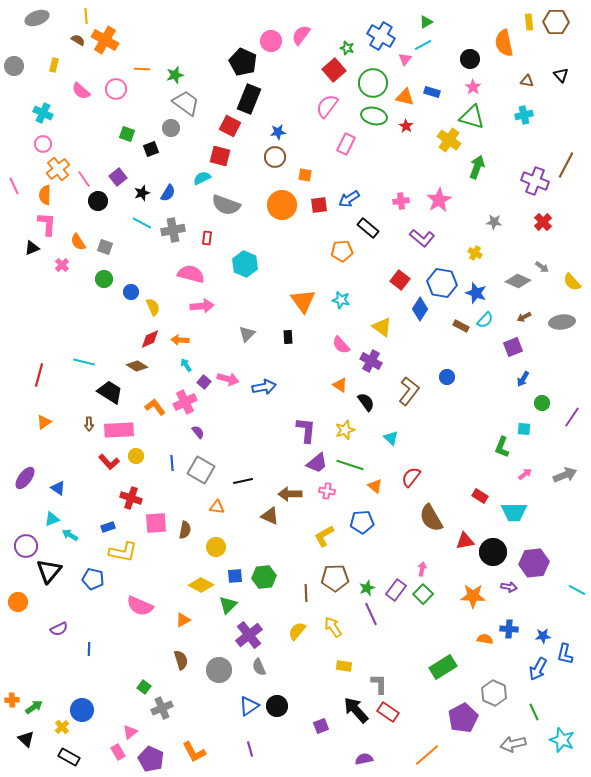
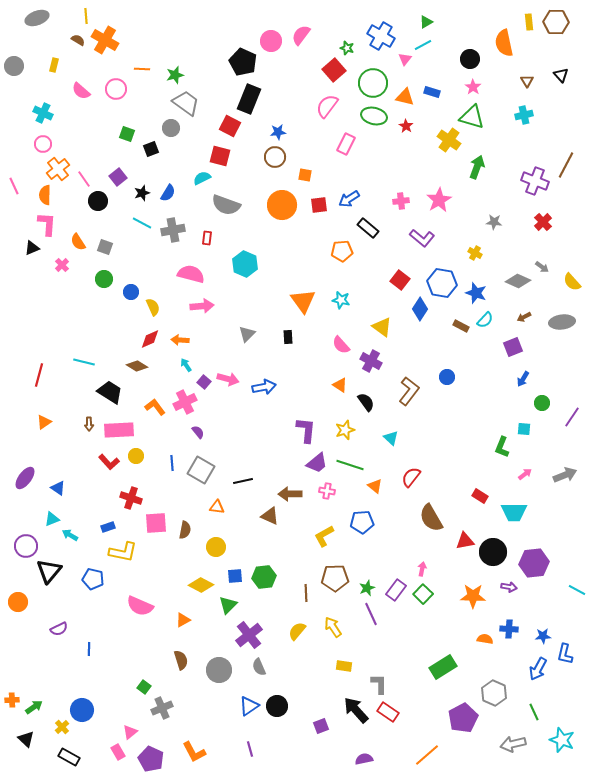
brown triangle at (527, 81): rotated 48 degrees clockwise
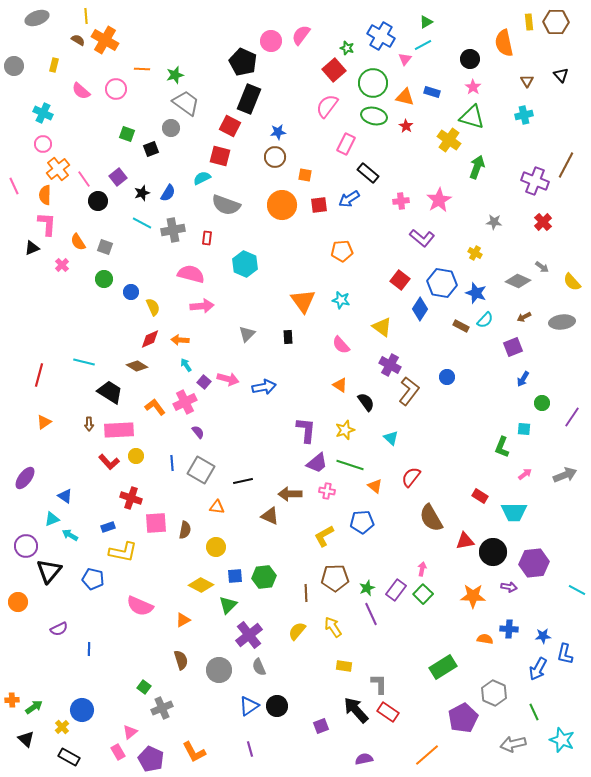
black rectangle at (368, 228): moved 55 px up
purple cross at (371, 361): moved 19 px right, 4 px down
blue triangle at (58, 488): moved 7 px right, 8 px down
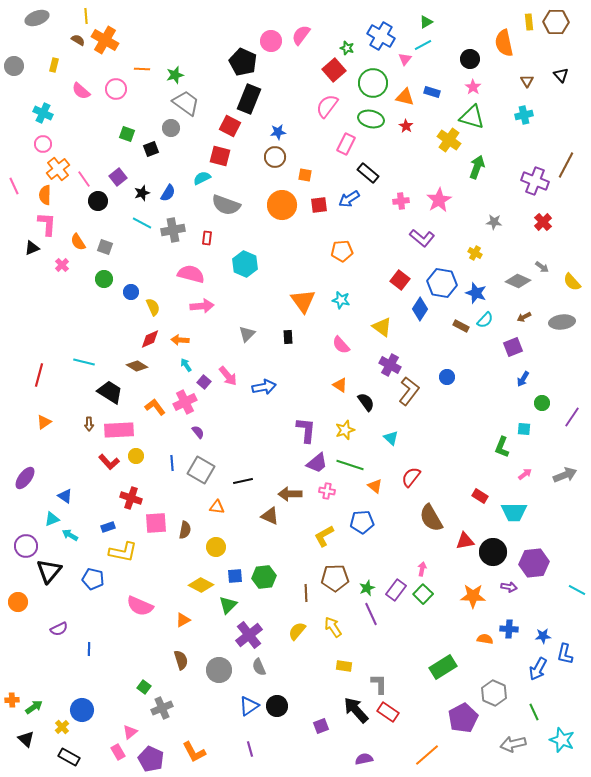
green ellipse at (374, 116): moved 3 px left, 3 px down
pink arrow at (228, 379): moved 3 px up; rotated 35 degrees clockwise
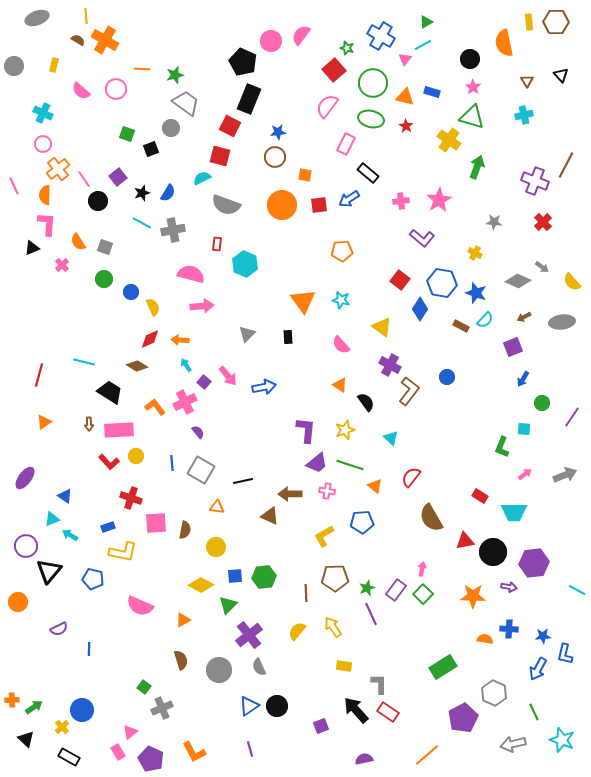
red rectangle at (207, 238): moved 10 px right, 6 px down
